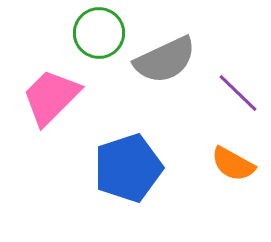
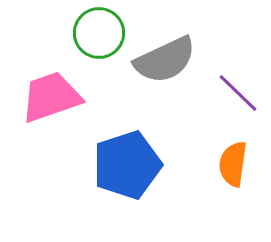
pink trapezoid: rotated 26 degrees clockwise
orange semicircle: rotated 69 degrees clockwise
blue pentagon: moved 1 px left, 3 px up
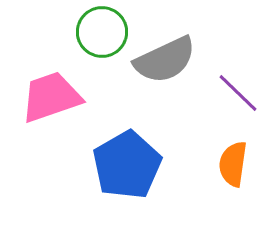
green circle: moved 3 px right, 1 px up
blue pentagon: rotated 12 degrees counterclockwise
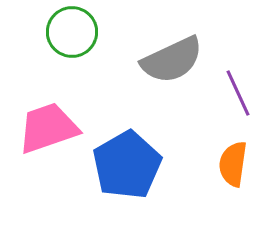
green circle: moved 30 px left
gray semicircle: moved 7 px right
purple line: rotated 21 degrees clockwise
pink trapezoid: moved 3 px left, 31 px down
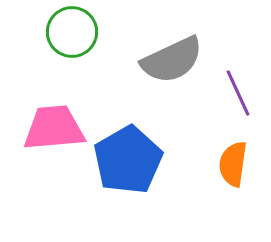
pink trapezoid: moved 6 px right; rotated 14 degrees clockwise
blue pentagon: moved 1 px right, 5 px up
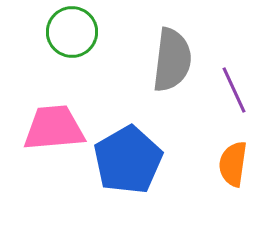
gray semicircle: rotated 58 degrees counterclockwise
purple line: moved 4 px left, 3 px up
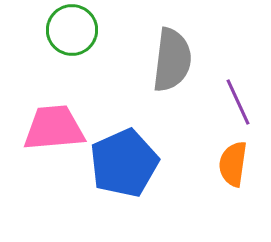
green circle: moved 2 px up
purple line: moved 4 px right, 12 px down
blue pentagon: moved 4 px left, 3 px down; rotated 6 degrees clockwise
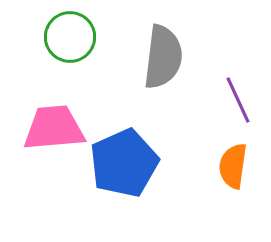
green circle: moved 2 px left, 7 px down
gray semicircle: moved 9 px left, 3 px up
purple line: moved 2 px up
orange semicircle: moved 2 px down
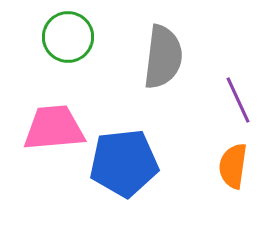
green circle: moved 2 px left
blue pentagon: rotated 18 degrees clockwise
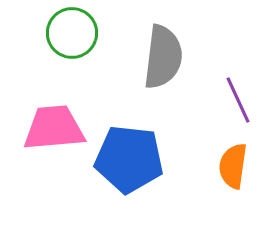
green circle: moved 4 px right, 4 px up
blue pentagon: moved 5 px right, 4 px up; rotated 12 degrees clockwise
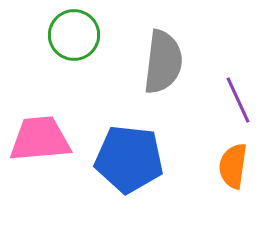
green circle: moved 2 px right, 2 px down
gray semicircle: moved 5 px down
pink trapezoid: moved 14 px left, 11 px down
